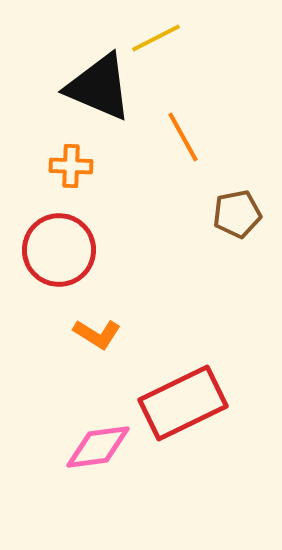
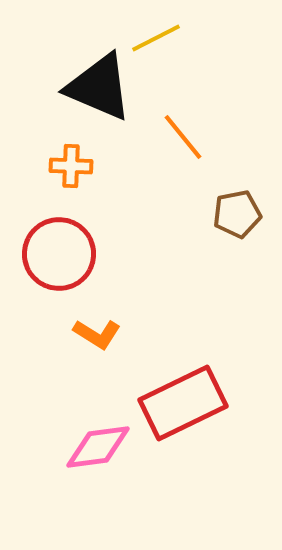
orange line: rotated 10 degrees counterclockwise
red circle: moved 4 px down
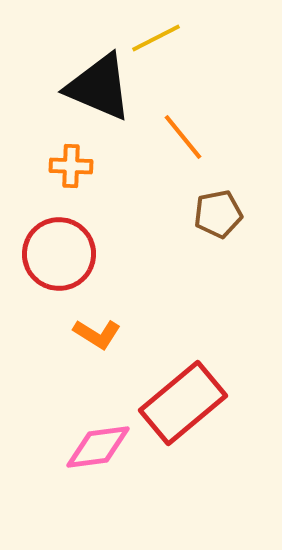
brown pentagon: moved 19 px left
red rectangle: rotated 14 degrees counterclockwise
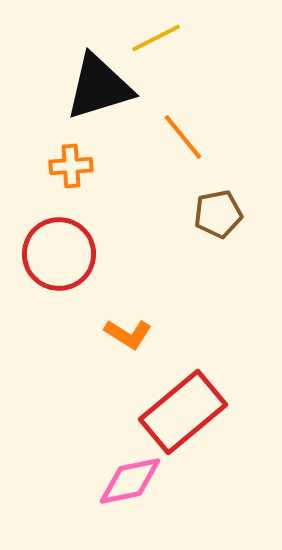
black triangle: rotated 40 degrees counterclockwise
orange cross: rotated 6 degrees counterclockwise
orange L-shape: moved 31 px right
red rectangle: moved 9 px down
pink diamond: moved 32 px right, 34 px down; rotated 4 degrees counterclockwise
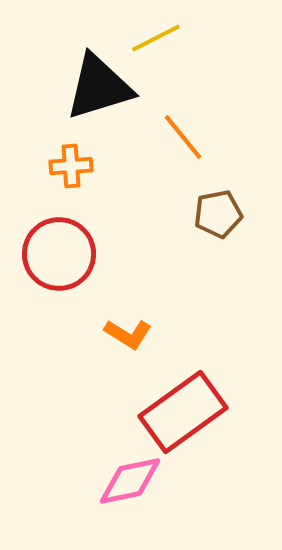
red rectangle: rotated 4 degrees clockwise
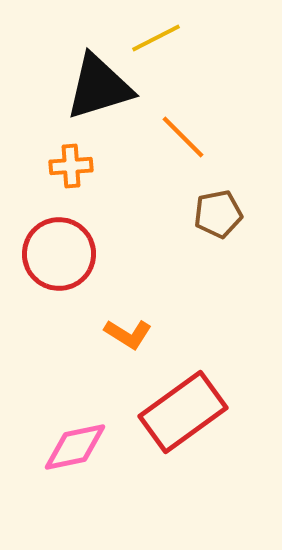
orange line: rotated 6 degrees counterclockwise
pink diamond: moved 55 px left, 34 px up
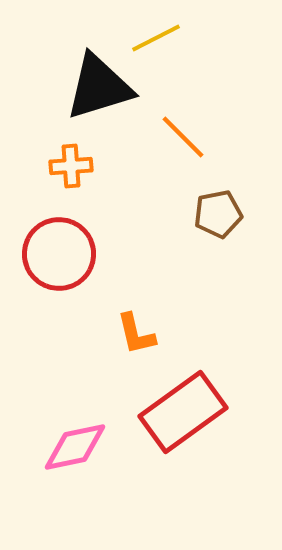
orange L-shape: moved 8 px right; rotated 45 degrees clockwise
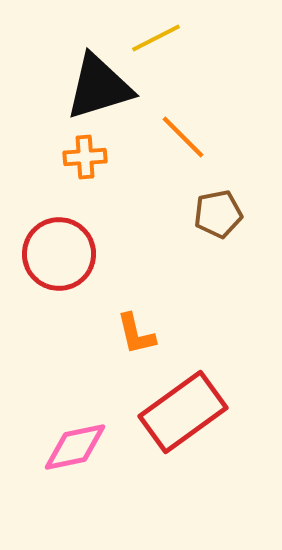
orange cross: moved 14 px right, 9 px up
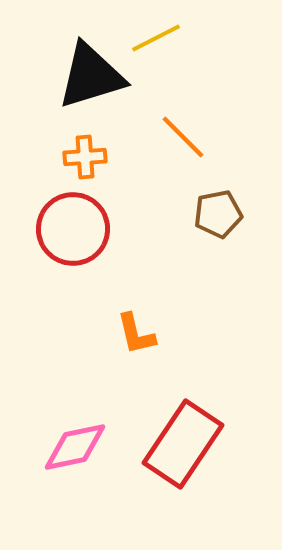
black triangle: moved 8 px left, 11 px up
red circle: moved 14 px right, 25 px up
red rectangle: moved 32 px down; rotated 20 degrees counterclockwise
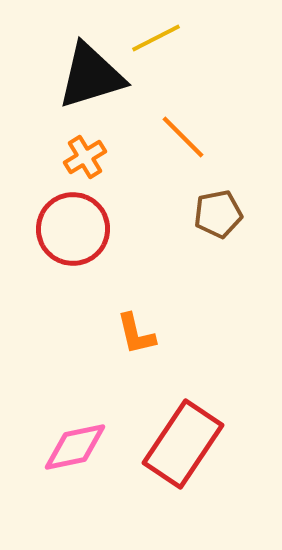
orange cross: rotated 27 degrees counterclockwise
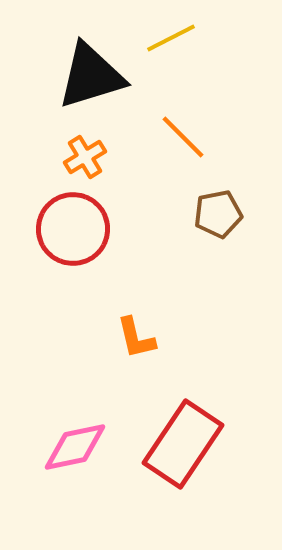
yellow line: moved 15 px right
orange L-shape: moved 4 px down
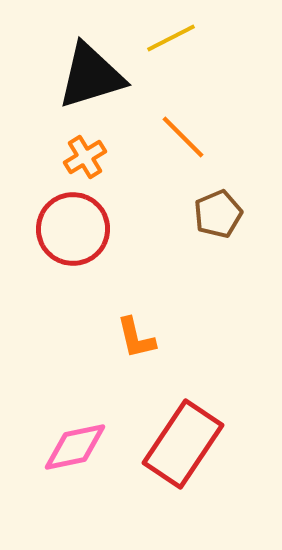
brown pentagon: rotated 12 degrees counterclockwise
